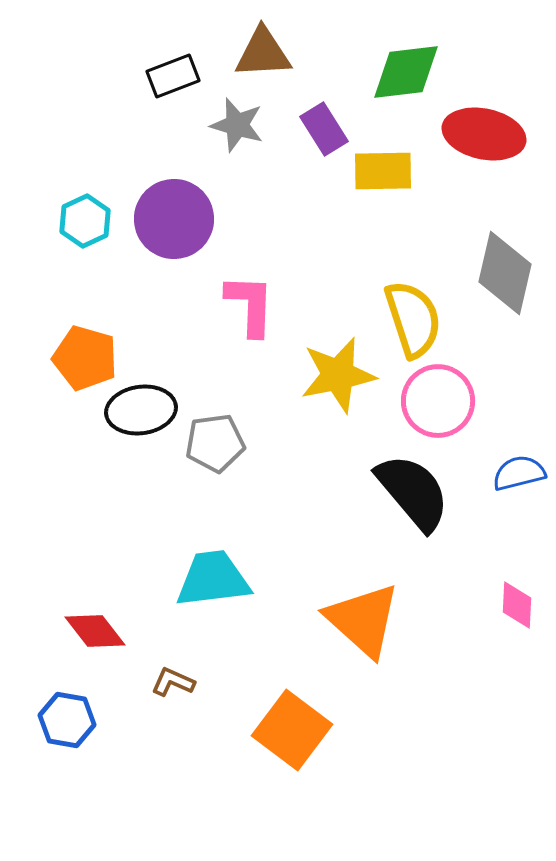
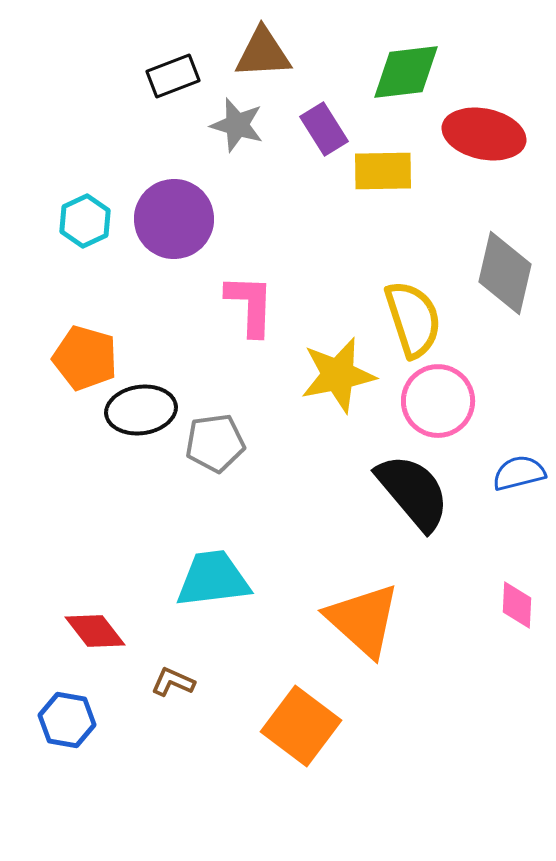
orange square: moved 9 px right, 4 px up
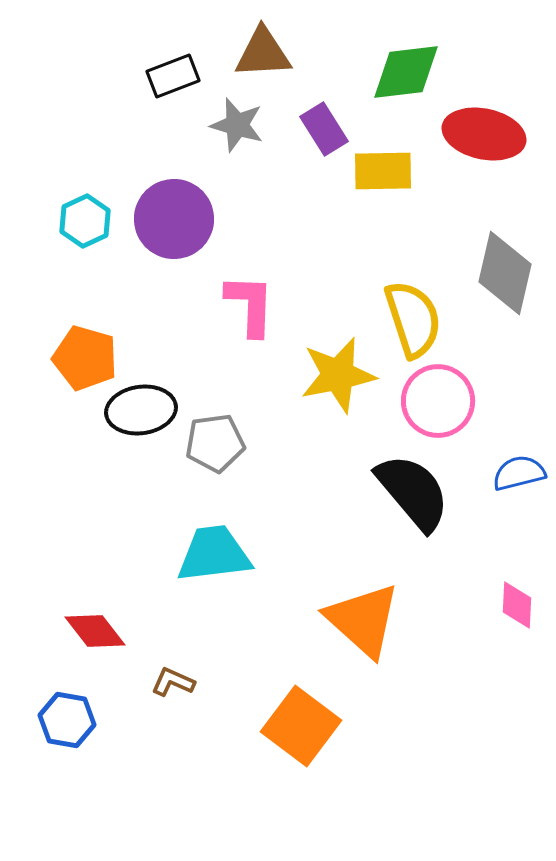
cyan trapezoid: moved 1 px right, 25 px up
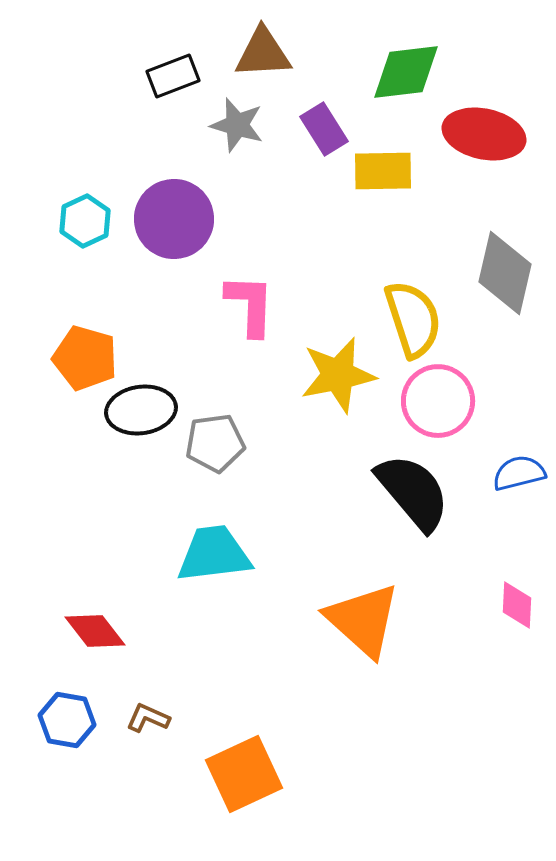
brown L-shape: moved 25 px left, 36 px down
orange square: moved 57 px left, 48 px down; rotated 28 degrees clockwise
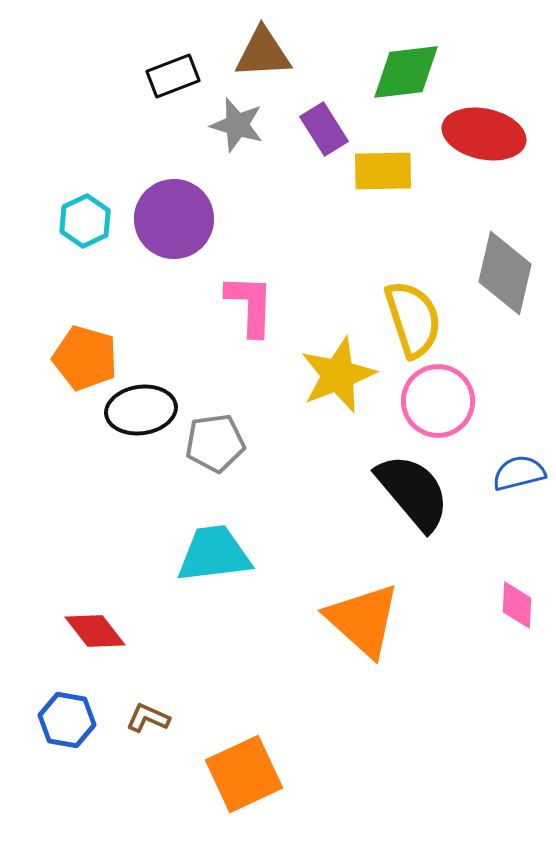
yellow star: rotated 10 degrees counterclockwise
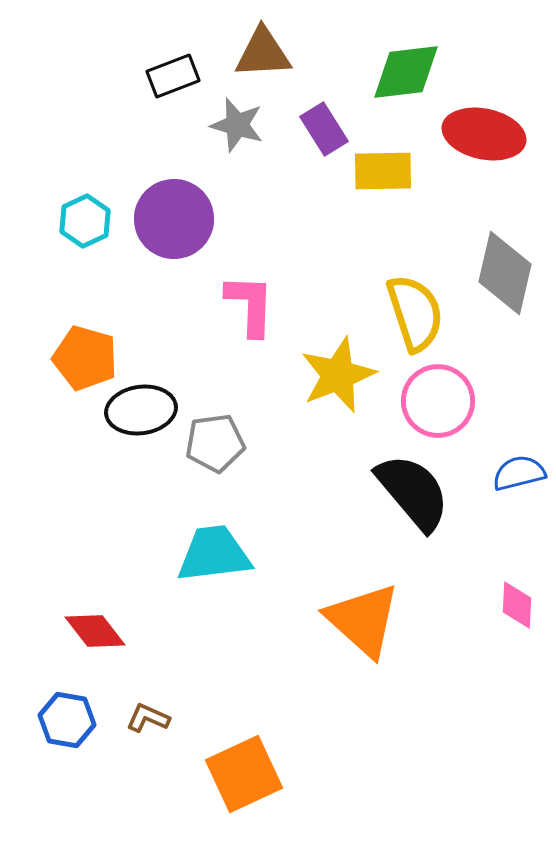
yellow semicircle: moved 2 px right, 6 px up
